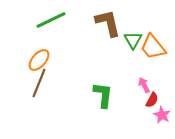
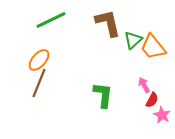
green triangle: rotated 18 degrees clockwise
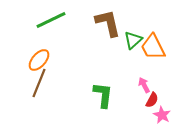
orange trapezoid: rotated 12 degrees clockwise
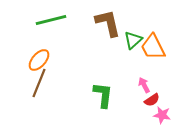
green line: rotated 12 degrees clockwise
red semicircle: rotated 28 degrees clockwise
pink star: rotated 18 degrees counterclockwise
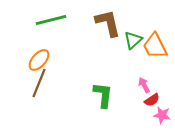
orange trapezoid: moved 2 px right, 1 px up
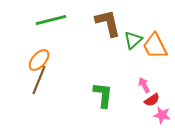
brown line: moved 3 px up
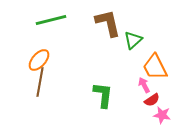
orange trapezoid: moved 21 px down
brown line: moved 1 px right, 2 px down; rotated 12 degrees counterclockwise
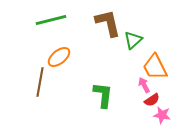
orange ellipse: moved 20 px right, 3 px up; rotated 10 degrees clockwise
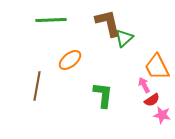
green line: rotated 12 degrees clockwise
green triangle: moved 9 px left, 2 px up
orange ellipse: moved 11 px right, 3 px down
orange trapezoid: moved 2 px right
brown line: moved 3 px left, 4 px down
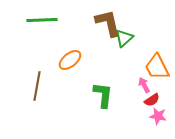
green line: moved 9 px left
pink star: moved 4 px left, 1 px down
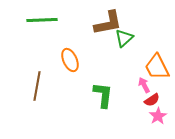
brown L-shape: rotated 92 degrees clockwise
orange ellipse: rotated 75 degrees counterclockwise
pink star: rotated 30 degrees clockwise
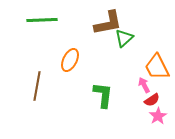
orange ellipse: rotated 50 degrees clockwise
